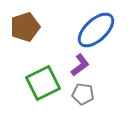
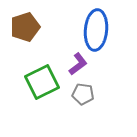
blue ellipse: rotated 42 degrees counterclockwise
purple L-shape: moved 2 px left, 1 px up
green square: moved 1 px left, 1 px up
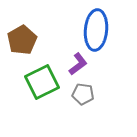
brown pentagon: moved 3 px left, 13 px down; rotated 12 degrees counterclockwise
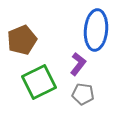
brown pentagon: rotated 8 degrees clockwise
purple L-shape: rotated 15 degrees counterclockwise
green square: moved 3 px left
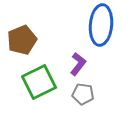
blue ellipse: moved 5 px right, 5 px up
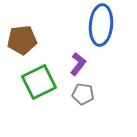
brown pentagon: rotated 16 degrees clockwise
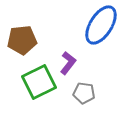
blue ellipse: rotated 27 degrees clockwise
purple L-shape: moved 10 px left, 1 px up
gray pentagon: moved 1 px right, 1 px up
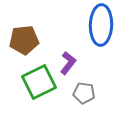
blue ellipse: rotated 30 degrees counterclockwise
brown pentagon: moved 2 px right
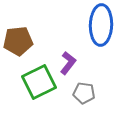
brown pentagon: moved 6 px left, 1 px down
